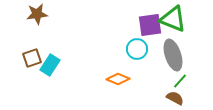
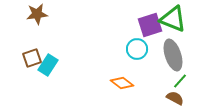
purple square: rotated 10 degrees counterclockwise
cyan rectangle: moved 2 px left
orange diamond: moved 4 px right, 4 px down; rotated 15 degrees clockwise
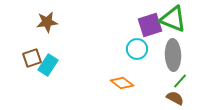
brown star: moved 10 px right, 8 px down
gray ellipse: rotated 16 degrees clockwise
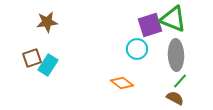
gray ellipse: moved 3 px right
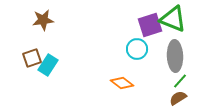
brown star: moved 4 px left, 2 px up
gray ellipse: moved 1 px left, 1 px down
brown semicircle: moved 3 px right; rotated 60 degrees counterclockwise
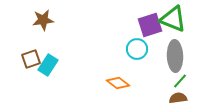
brown square: moved 1 px left, 1 px down
orange diamond: moved 4 px left
brown semicircle: rotated 24 degrees clockwise
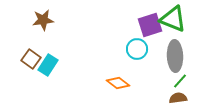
brown square: rotated 36 degrees counterclockwise
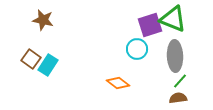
brown star: rotated 20 degrees clockwise
